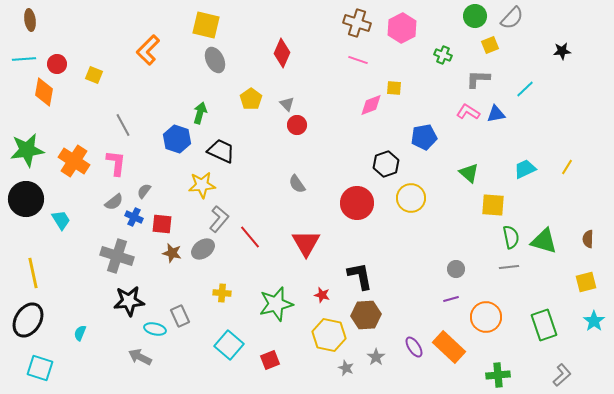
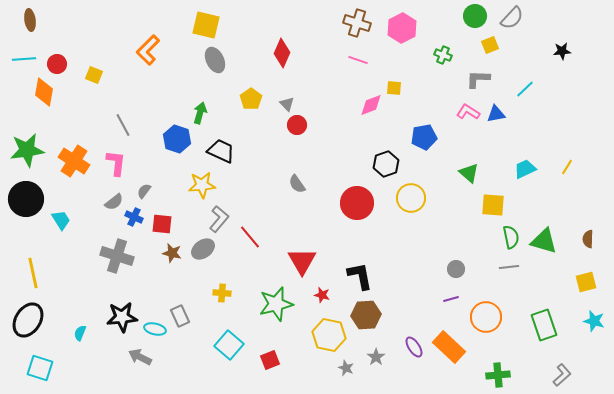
red triangle at (306, 243): moved 4 px left, 18 px down
black star at (129, 301): moved 7 px left, 16 px down
cyan star at (594, 321): rotated 20 degrees counterclockwise
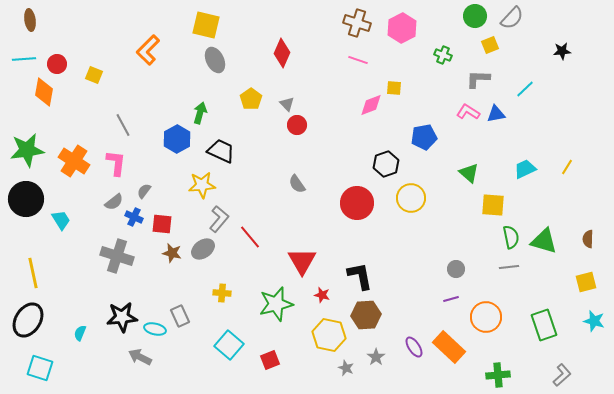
blue hexagon at (177, 139): rotated 12 degrees clockwise
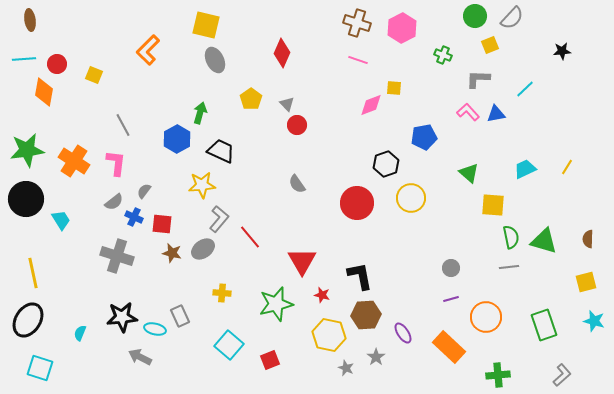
pink L-shape at (468, 112): rotated 15 degrees clockwise
gray circle at (456, 269): moved 5 px left, 1 px up
purple ellipse at (414, 347): moved 11 px left, 14 px up
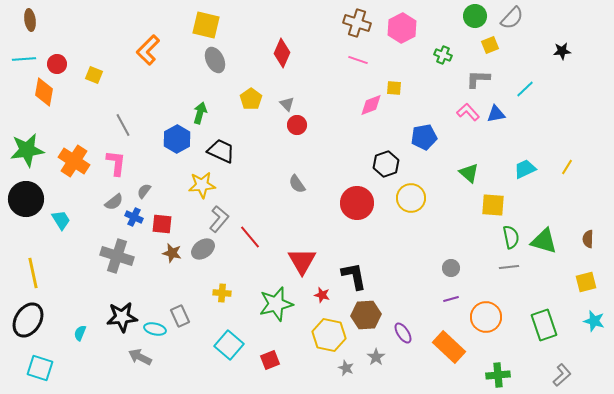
black L-shape at (360, 276): moved 6 px left
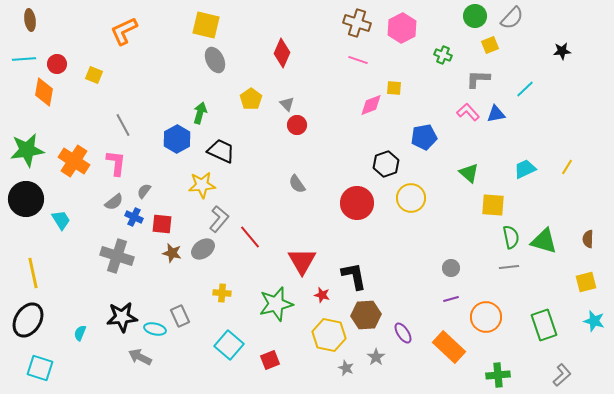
orange L-shape at (148, 50): moved 24 px left, 19 px up; rotated 20 degrees clockwise
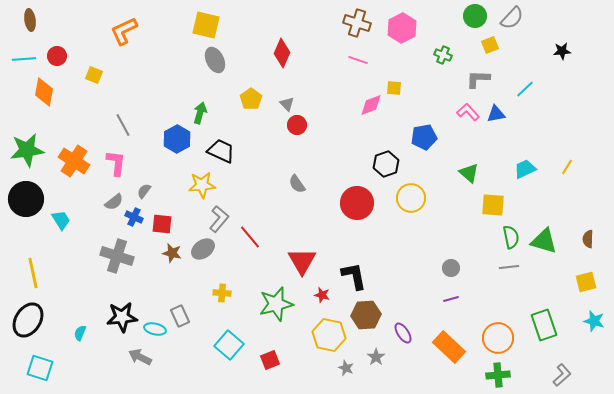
red circle at (57, 64): moved 8 px up
orange circle at (486, 317): moved 12 px right, 21 px down
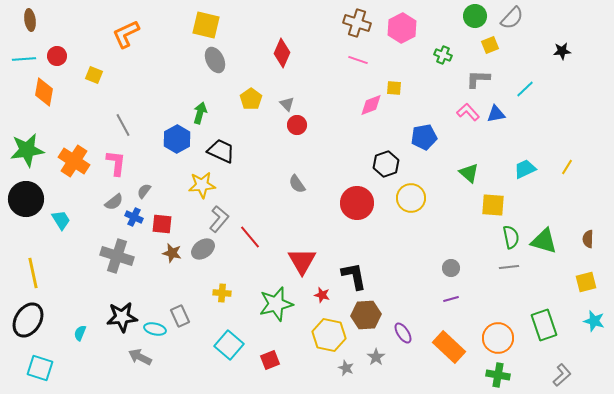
orange L-shape at (124, 31): moved 2 px right, 3 px down
green cross at (498, 375): rotated 15 degrees clockwise
